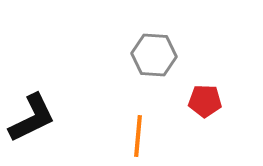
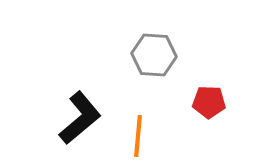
red pentagon: moved 4 px right, 1 px down
black L-shape: moved 48 px right; rotated 14 degrees counterclockwise
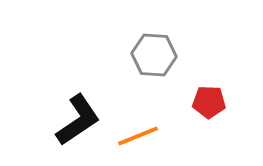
black L-shape: moved 2 px left, 2 px down; rotated 6 degrees clockwise
orange line: rotated 63 degrees clockwise
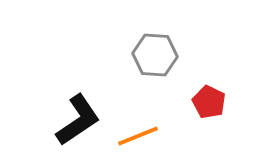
gray hexagon: moved 1 px right
red pentagon: rotated 24 degrees clockwise
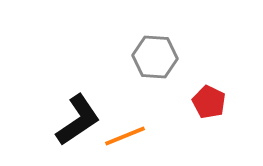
gray hexagon: moved 2 px down
orange line: moved 13 px left
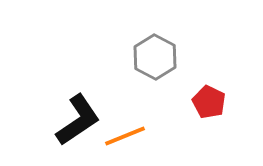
gray hexagon: rotated 24 degrees clockwise
